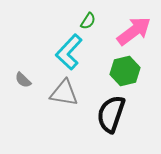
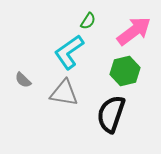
cyan L-shape: rotated 12 degrees clockwise
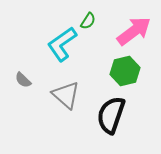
cyan L-shape: moved 7 px left, 8 px up
gray triangle: moved 2 px right, 2 px down; rotated 32 degrees clockwise
black semicircle: moved 1 px down
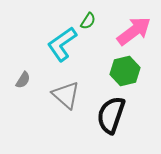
gray semicircle: rotated 102 degrees counterclockwise
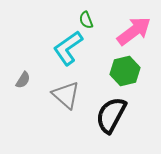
green semicircle: moved 2 px left, 1 px up; rotated 126 degrees clockwise
cyan L-shape: moved 6 px right, 4 px down
black semicircle: rotated 9 degrees clockwise
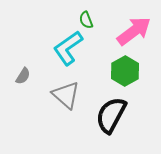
green hexagon: rotated 16 degrees counterclockwise
gray semicircle: moved 4 px up
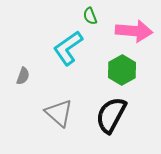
green semicircle: moved 4 px right, 4 px up
pink arrow: rotated 42 degrees clockwise
green hexagon: moved 3 px left, 1 px up
gray semicircle: rotated 12 degrees counterclockwise
gray triangle: moved 7 px left, 18 px down
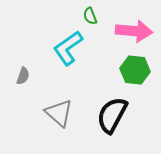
green hexagon: moved 13 px right; rotated 24 degrees counterclockwise
black semicircle: moved 1 px right
